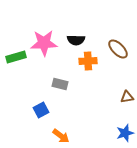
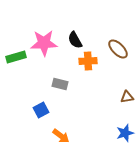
black semicircle: moved 1 px left; rotated 60 degrees clockwise
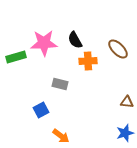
brown triangle: moved 5 px down; rotated 16 degrees clockwise
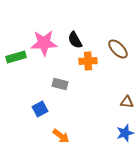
blue square: moved 1 px left, 1 px up
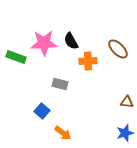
black semicircle: moved 4 px left, 1 px down
green rectangle: rotated 36 degrees clockwise
blue square: moved 2 px right, 2 px down; rotated 21 degrees counterclockwise
orange arrow: moved 2 px right, 3 px up
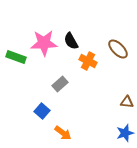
orange cross: rotated 30 degrees clockwise
gray rectangle: rotated 56 degrees counterclockwise
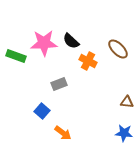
black semicircle: rotated 18 degrees counterclockwise
green rectangle: moved 1 px up
gray rectangle: moved 1 px left; rotated 21 degrees clockwise
blue star: moved 1 px left; rotated 24 degrees clockwise
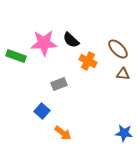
black semicircle: moved 1 px up
brown triangle: moved 4 px left, 28 px up
